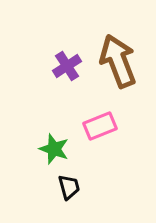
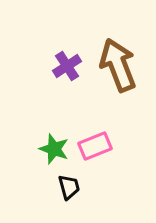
brown arrow: moved 4 px down
pink rectangle: moved 5 px left, 20 px down
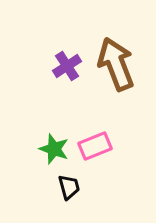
brown arrow: moved 2 px left, 1 px up
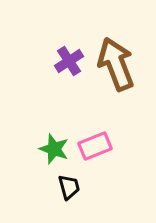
purple cross: moved 2 px right, 5 px up
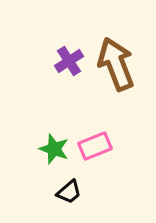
black trapezoid: moved 5 px down; rotated 64 degrees clockwise
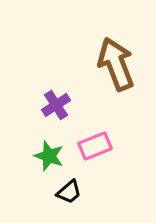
purple cross: moved 13 px left, 44 px down
green star: moved 5 px left, 7 px down
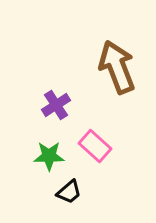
brown arrow: moved 1 px right, 3 px down
pink rectangle: rotated 64 degrees clockwise
green star: rotated 20 degrees counterclockwise
